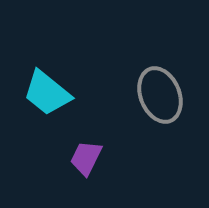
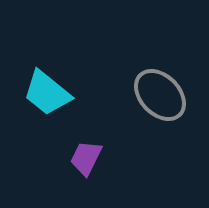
gray ellipse: rotated 22 degrees counterclockwise
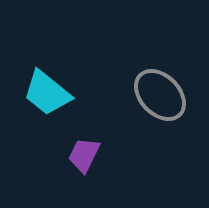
purple trapezoid: moved 2 px left, 3 px up
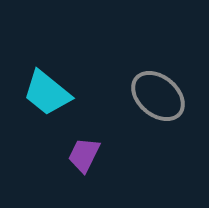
gray ellipse: moved 2 px left, 1 px down; rotated 6 degrees counterclockwise
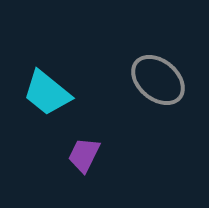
gray ellipse: moved 16 px up
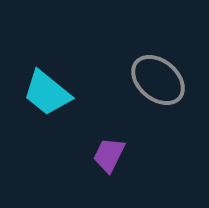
purple trapezoid: moved 25 px right
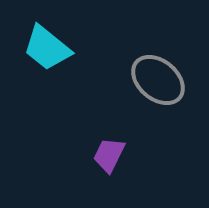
cyan trapezoid: moved 45 px up
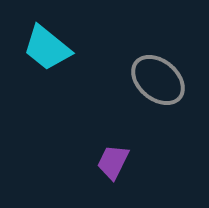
purple trapezoid: moved 4 px right, 7 px down
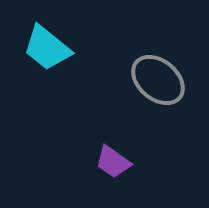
purple trapezoid: rotated 81 degrees counterclockwise
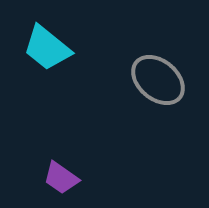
purple trapezoid: moved 52 px left, 16 px down
